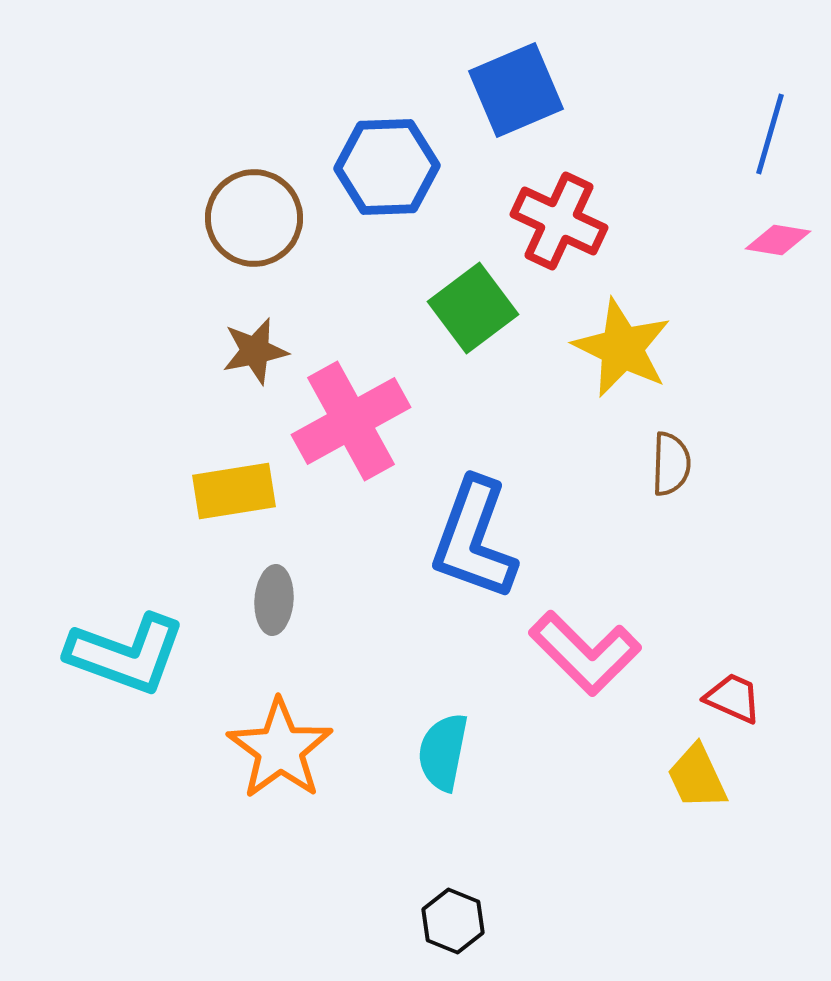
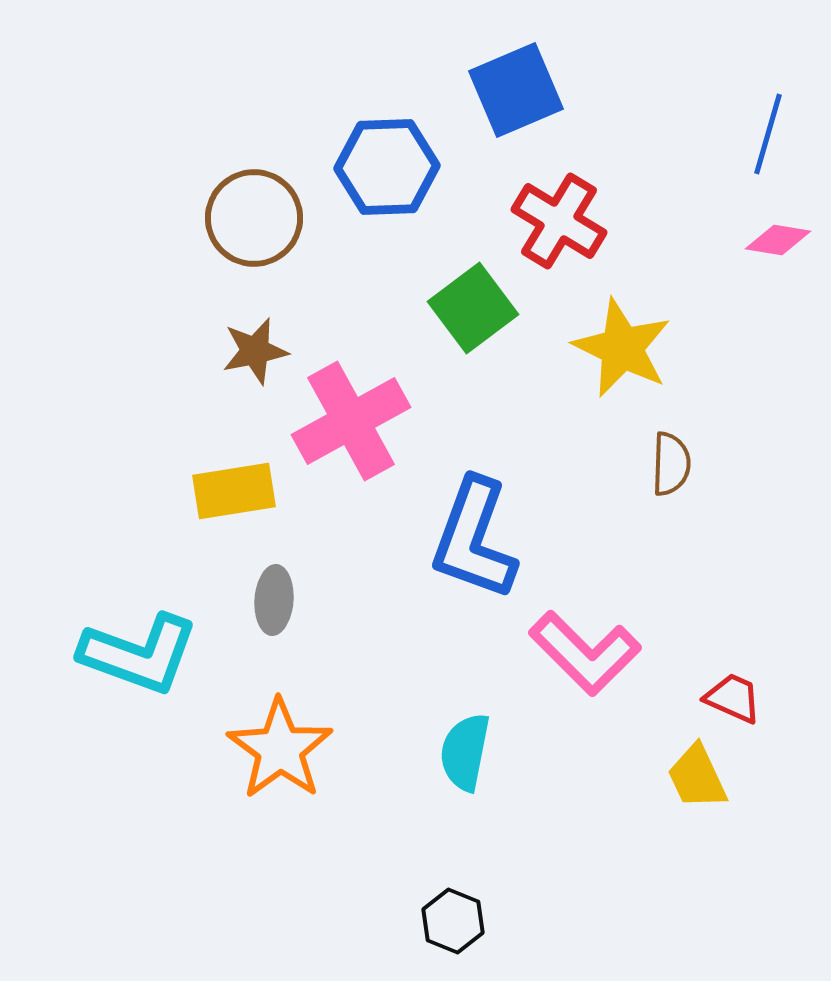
blue line: moved 2 px left
red cross: rotated 6 degrees clockwise
cyan L-shape: moved 13 px right
cyan semicircle: moved 22 px right
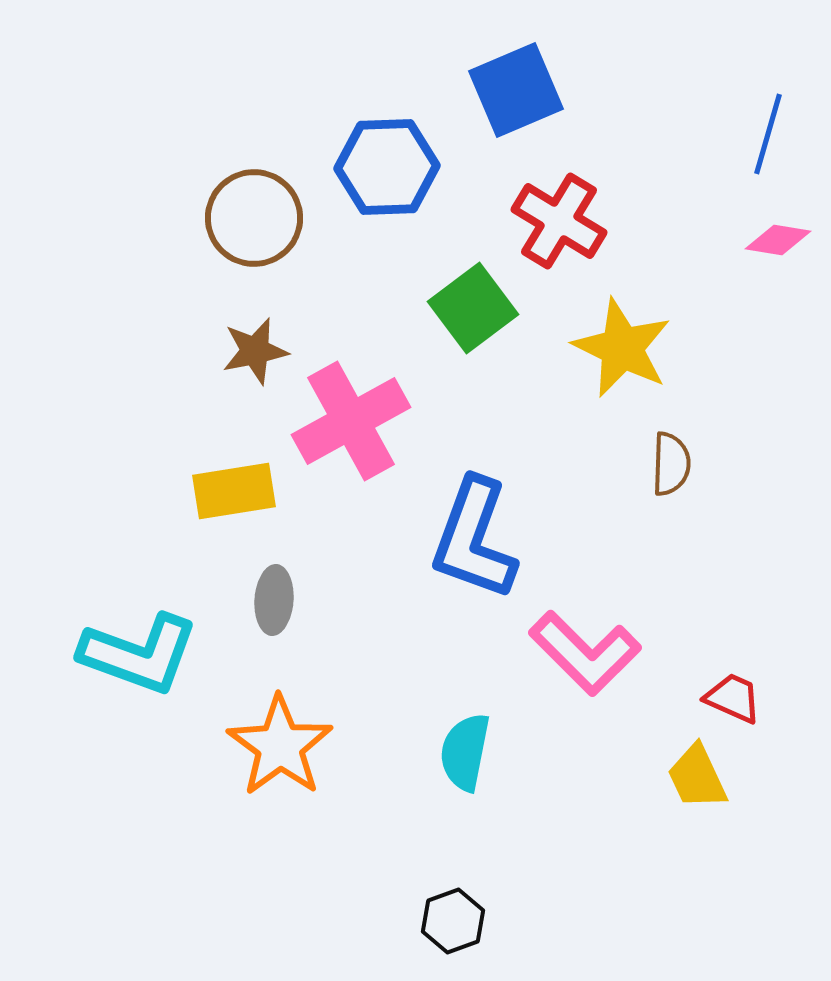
orange star: moved 3 px up
black hexagon: rotated 18 degrees clockwise
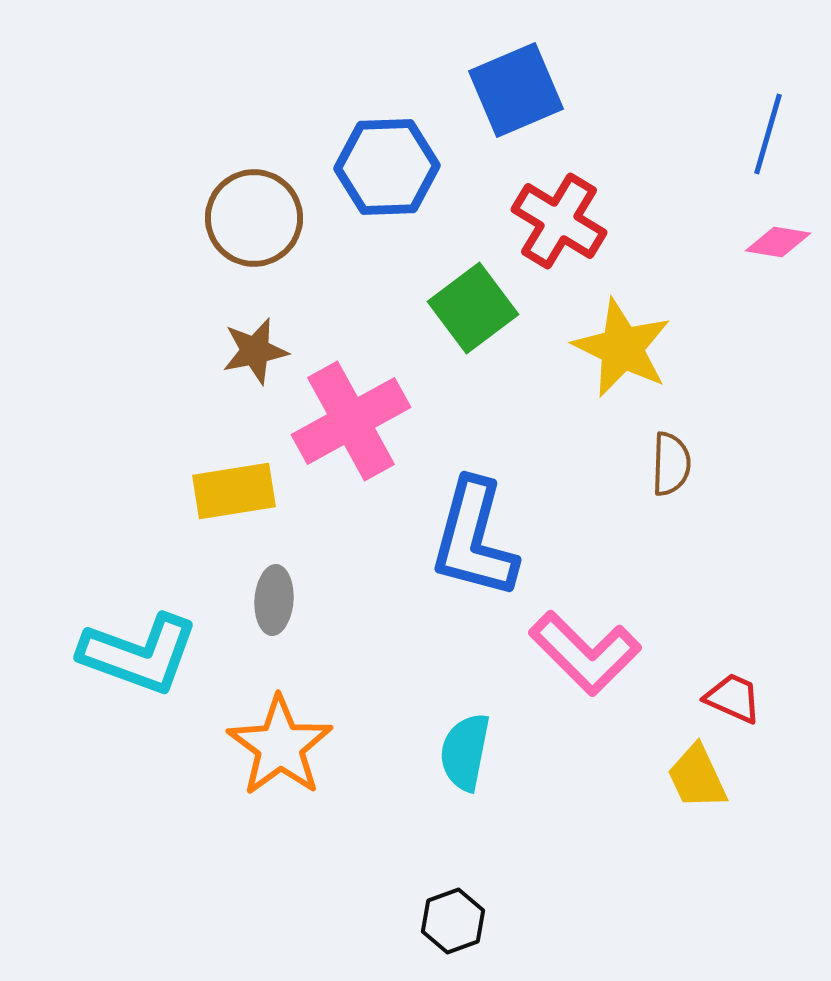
pink diamond: moved 2 px down
blue L-shape: rotated 5 degrees counterclockwise
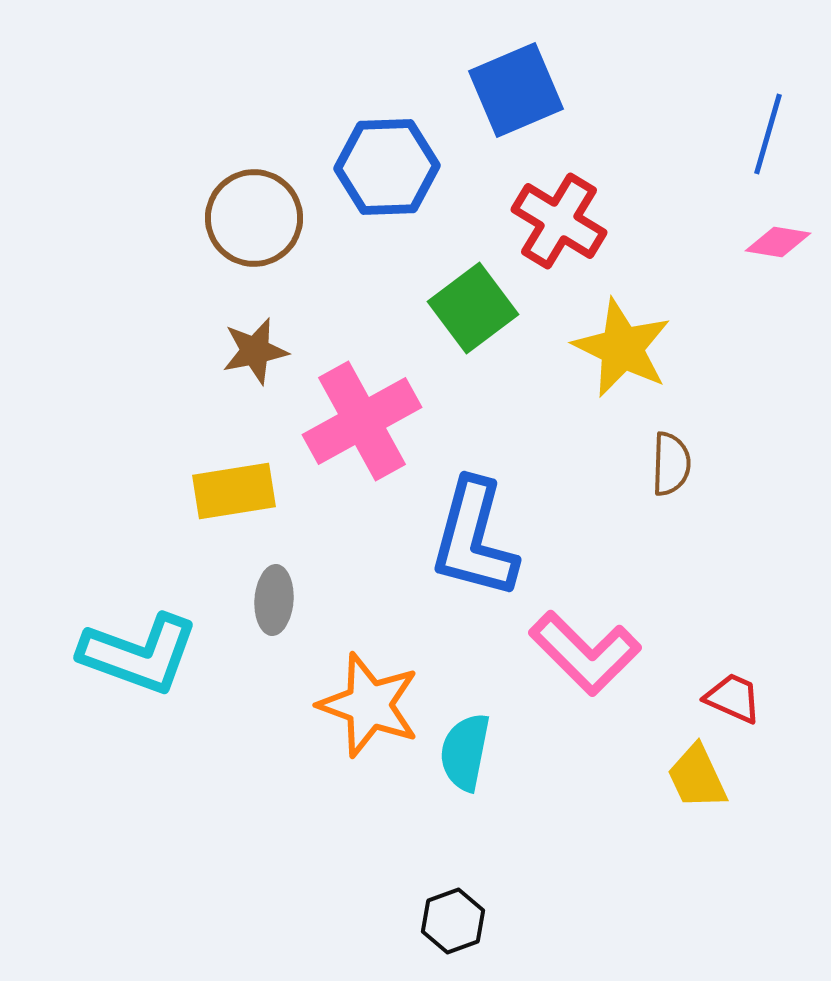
pink cross: moved 11 px right
orange star: moved 89 px right, 41 px up; rotated 16 degrees counterclockwise
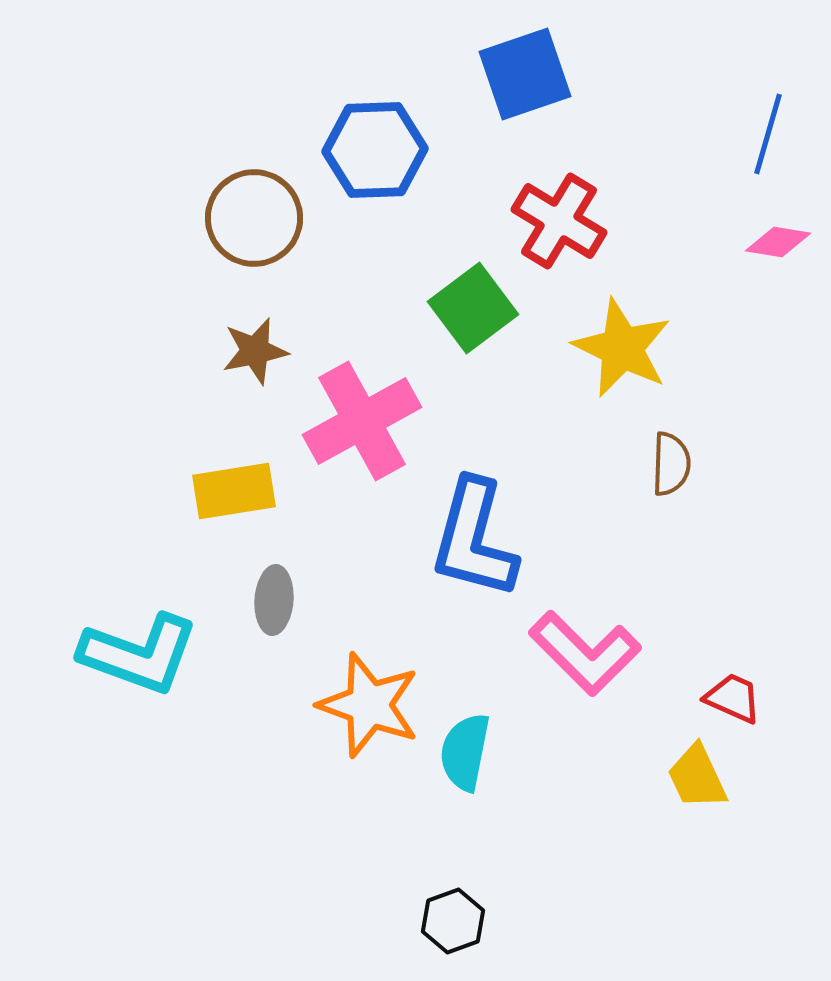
blue square: moved 9 px right, 16 px up; rotated 4 degrees clockwise
blue hexagon: moved 12 px left, 17 px up
